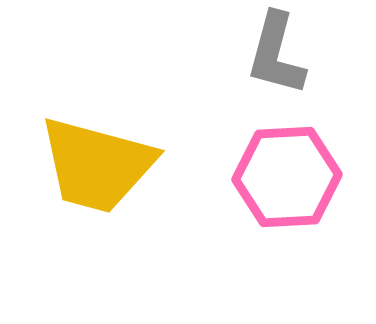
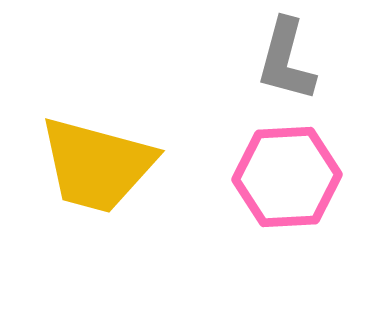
gray L-shape: moved 10 px right, 6 px down
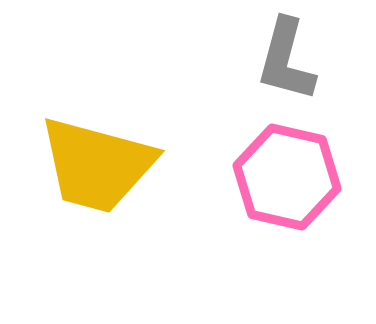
pink hexagon: rotated 16 degrees clockwise
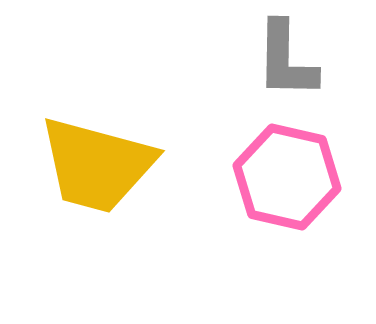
gray L-shape: rotated 14 degrees counterclockwise
